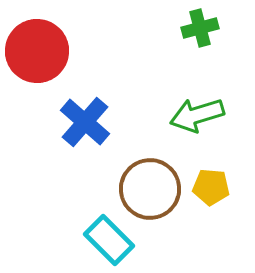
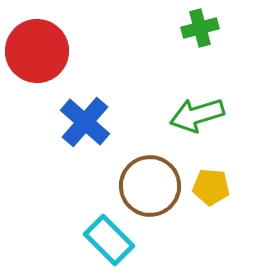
brown circle: moved 3 px up
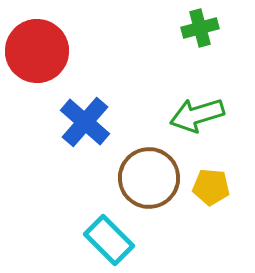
brown circle: moved 1 px left, 8 px up
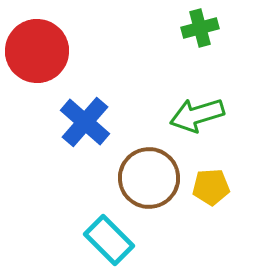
yellow pentagon: rotated 9 degrees counterclockwise
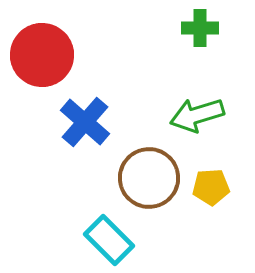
green cross: rotated 15 degrees clockwise
red circle: moved 5 px right, 4 px down
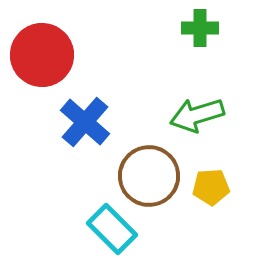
brown circle: moved 2 px up
cyan rectangle: moved 3 px right, 11 px up
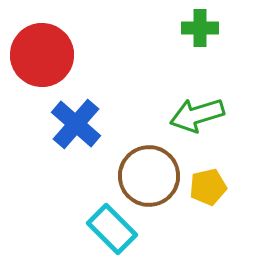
blue cross: moved 9 px left, 2 px down
yellow pentagon: moved 3 px left; rotated 9 degrees counterclockwise
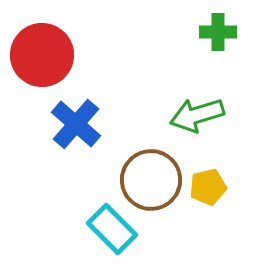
green cross: moved 18 px right, 4 px down
brown circle: moved 2 px right, 4 px down
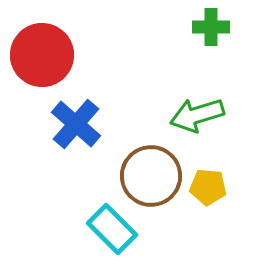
green cross: moved 7 px left, 5 px up
brown circle: moved 4 px up
yellow pentagon: rotated 18 degrees clockwise
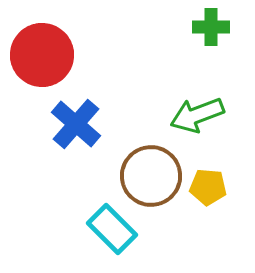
green arrow: rotated 4 degrees counterclockwise
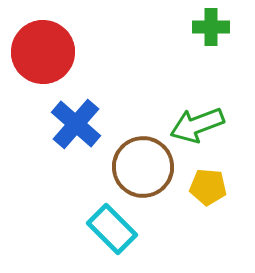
red circle: moved 1 px right, 3 px up
green arrow: moved 10 px down
brown circle: moved 8 px left, 9 px up
